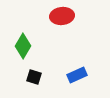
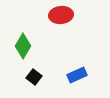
red ellipse: moved 1 px left, 1 px up
black square: rotated 21 degrees clockwise
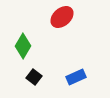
red ellipse: moved 1 px right, 2 px down; rotated 35 degrees counterclockwise
blue rectangle: moved 1 px left, 2 px down
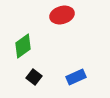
red ellipse: moved 2 px up; rotated 25 degrees clockwise
green diamond: rotated 25 degrees clockwise
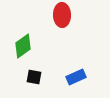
red ellipse: rotated 75 degrees counterclockwise
black square: rotated 28 degrees counterclockwise
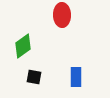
blue rectangle: rotated 66 degrees counterclockwise
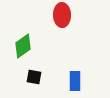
blue rectangle: moved 1 px left, 4 px down
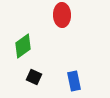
black square: rotated 14 degrees clockwise
blue rectangle: moved 1 px left; rotated 12 degrees counterclockwise
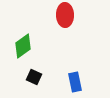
red ellipse: moved 3 px right
blue rectangle: moved 1 px right, 1 px down
